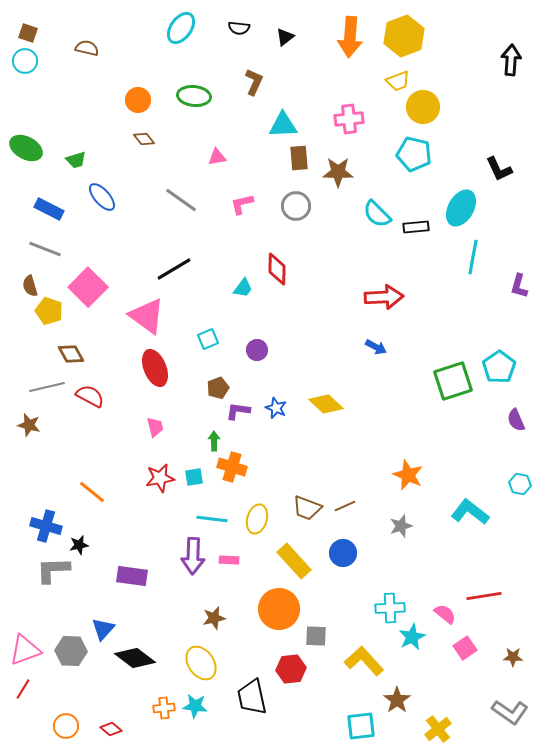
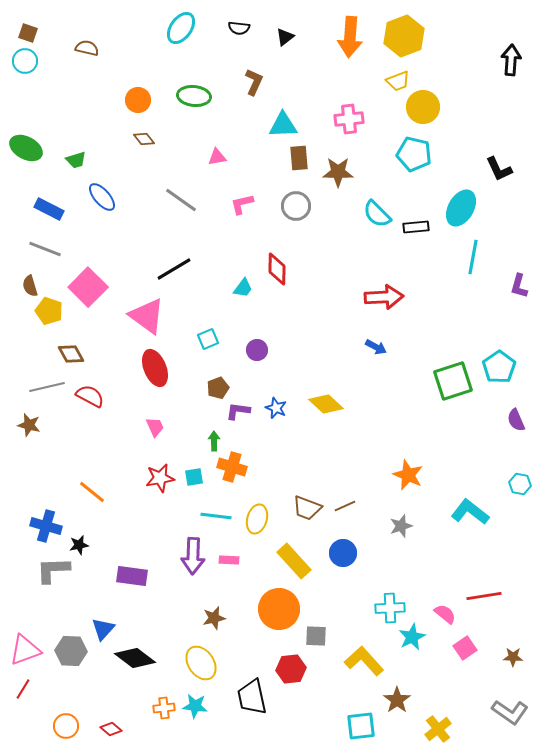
pink trapezoid at (155, 427): rotated 10 degrees counterclockwise
cyan line at (212, 519): moved 4 px right, 3 px up
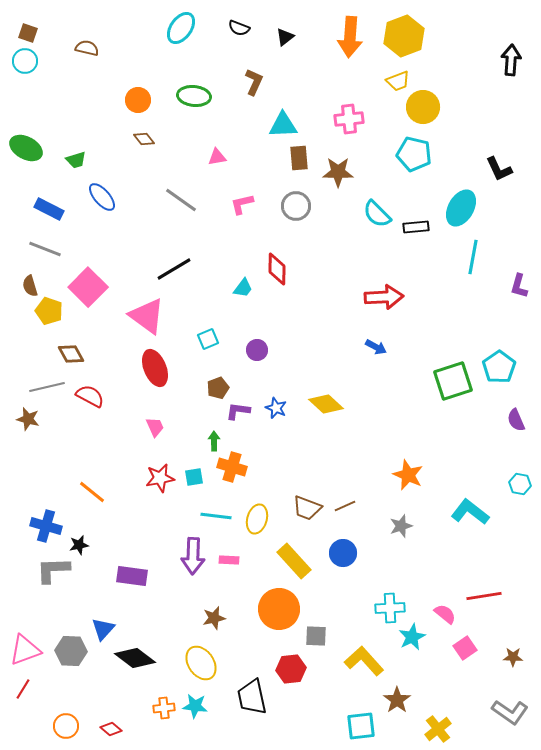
black semicircle at (239, 28): rotated 15 degrees clockwise
brown star at (29, 425): moved 1 px left, 6 px up
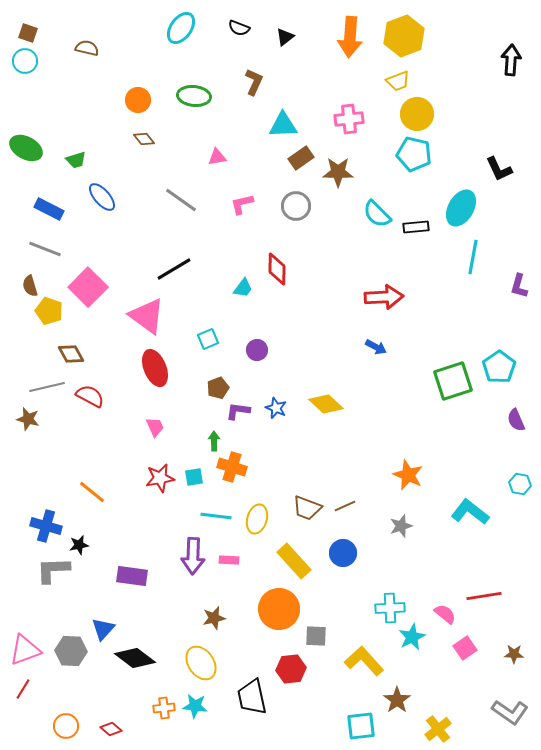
yellow circle at (423, 107): moved 6 px left, 7 px down
brown rectangle at (299, 158): moved 2 px right; rotated 60 degrees clockwise
brown star at (513, 657): moved 1 px right, 3 px up
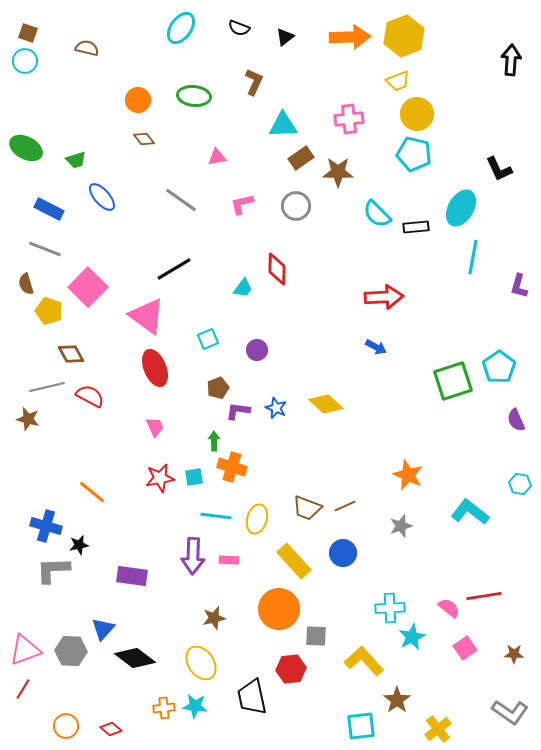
orange arrow at (350, 37): rotated 96 degrees counterclockwise
brown semicircle at (30, 286): moved 4 px left, 2 px up
pink semicircle at (445, 614): moved 4 px right, 6 px up
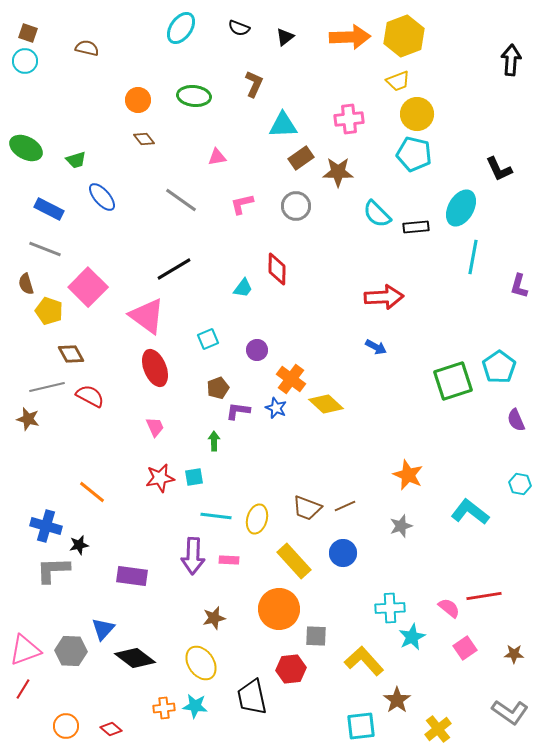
brown L-shape at (254, 82): moved 2 px down
orange cross at (232, 467): moved 59 px right, 88 px up; rotated 20 degrees clockwise
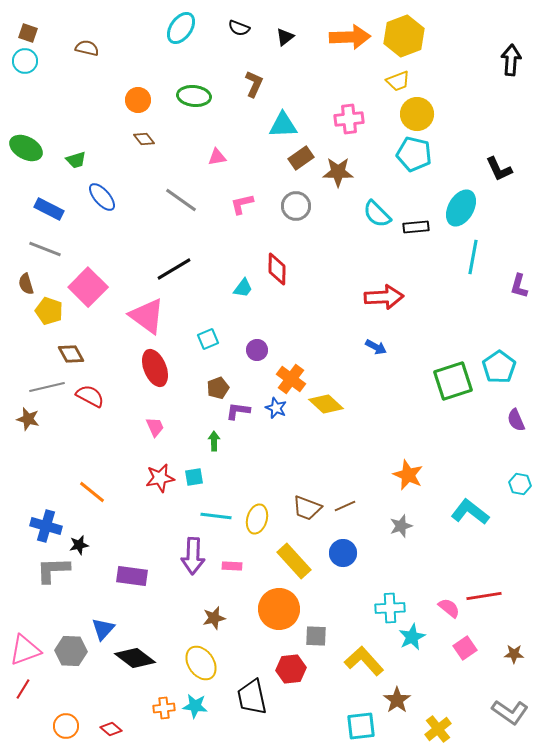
pink rectangle at (229, 560): moved 3 px right, 6 px down
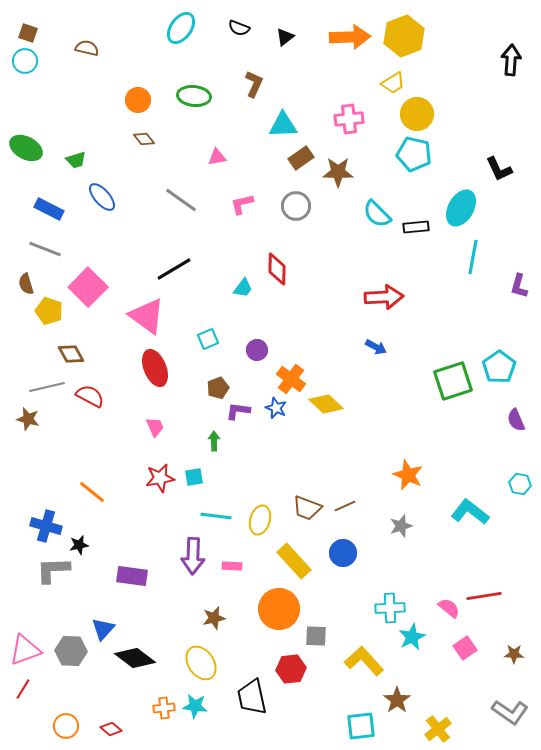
yellow trapezoid at (398, 81): moved 5 px left, 2 px down; rotated 10 degrees counterclockwise
yellow ellipse at (257, 519): moved 3 px right, 1 px down
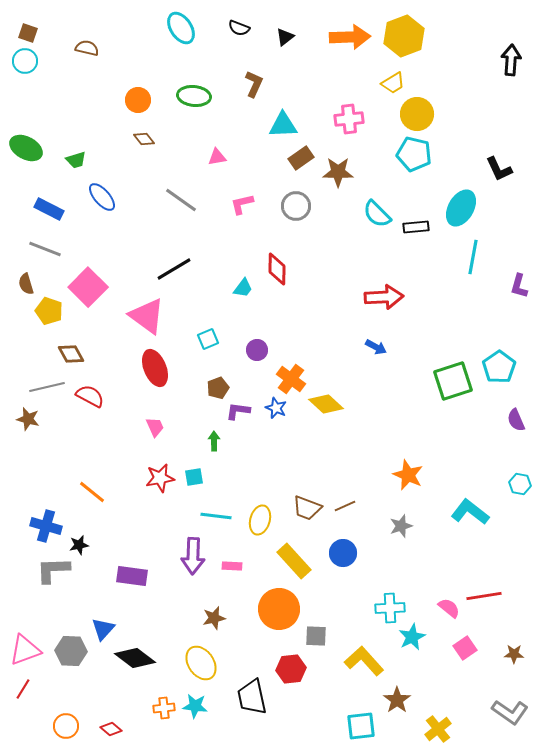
cyan ellipse at (181, 28): rotated 68 degrees counterclockwise
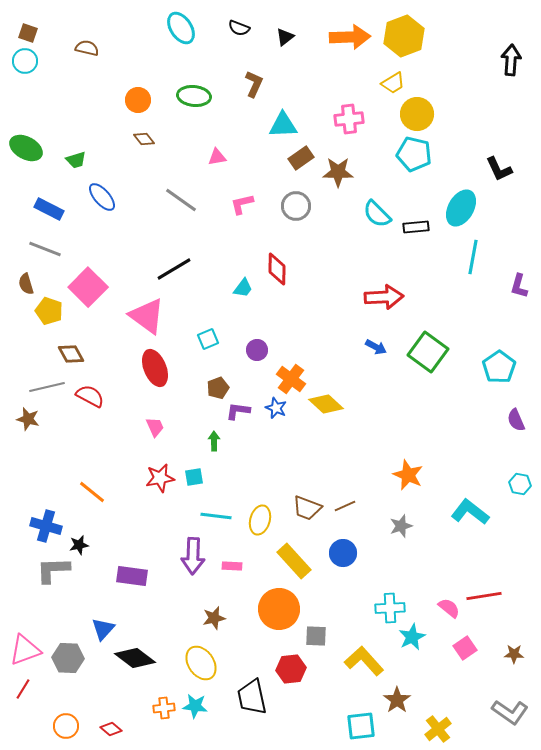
green square at (453, 381): moved 25 px left, 29 px up; rotated 36 degrees counterclockwise
gray hexagon at (71, 651): moved 3 px left, 7 px down
